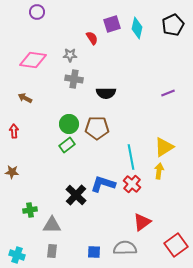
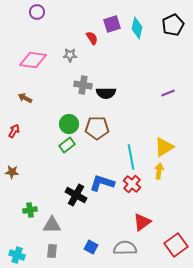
gray cross: moved 9 px right, 6 px down
red arrow: rotated 32 degrees clockwise
blue L-shape: moved 1 px left, 1 px up
black cross: rotated 15 degrees counterclockwise
blue square: moved 3 px left, 5 px up; rotated 24 degrees clockwise
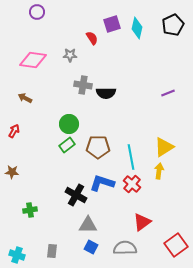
brown pentagon: moved 1 px right, 19 px down
gray triangle: moved 36 px right
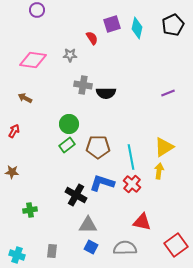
purple circle: moved 2 px up
red triangle: rotated 48 degrees clockwise
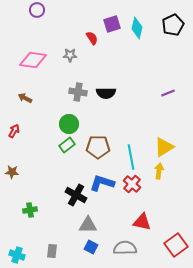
gray cross: moved 5 px left, 7 px down
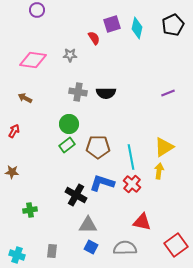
red semicircle: moved 2 px right
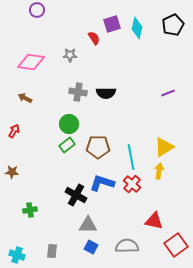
pink diamond: moved 2 px left, 2 px down
red triangle: moved 12 px right, 1 px up
gray semicircle: moved 2 px right, 2 px up
